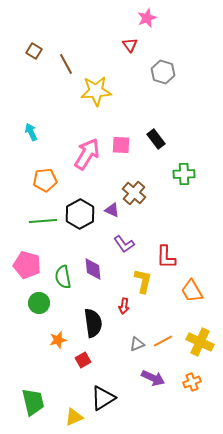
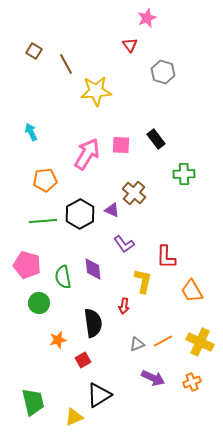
black triangle: moved 4 px left, 3 px up
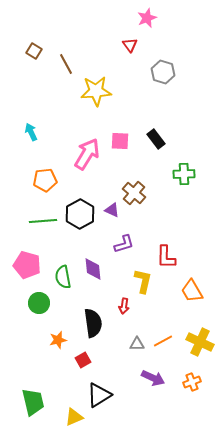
pink square: moved 1 px left, 4 px up
purple L-shape: rotated 70 degrees counterclockwise
gray triangle: rotated 21 degrees clockwise
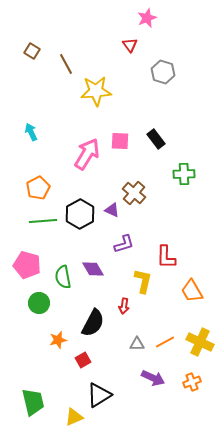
brown square: moved 2 px left
orange pentagon: moved 7 px left, 8 px down; rotated 20 degrees counterclockwise
purple diamond: rotated 25 degrees counterclockwise
black semicircle: rotated 36 degrees clockwise
orange line: moved 2 px right, 1 px down
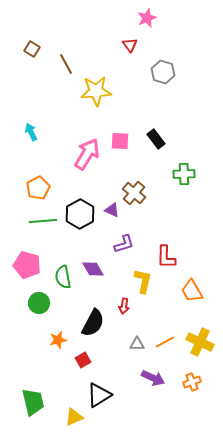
brown square: moved 2 px up
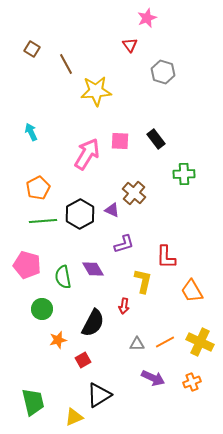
green circle: moved 3 px right, 6 px down
